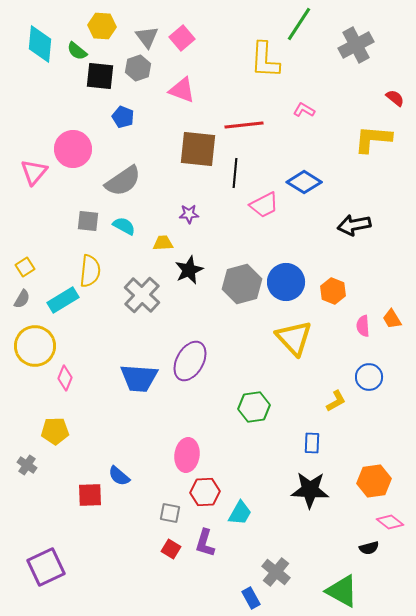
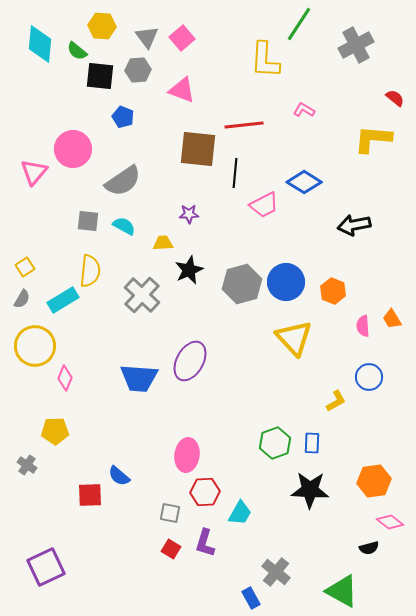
gray hexagon at (138, 68): moved 2 px down; rotated 15 degrees clockwise
green hexagon at (254, 407): moved 21 px right, 36 px down; rotated 12 degrees counterclockwise
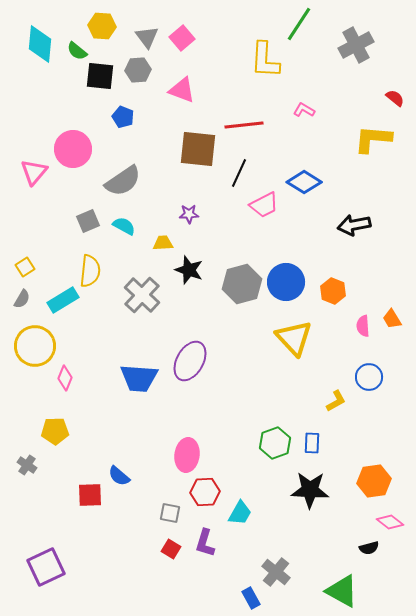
black line at (235, 173): moved 4 px right; rotated 20 degrees clockwise
gray square at (88, 221): rotated 30 degrees counterclockwise
black star at (189, 270): rotated 28 degrees counterclockwise
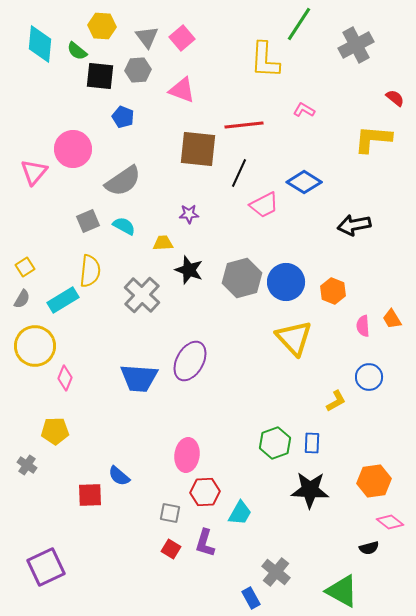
gray hexagon at (242, 284): moved 6 px up
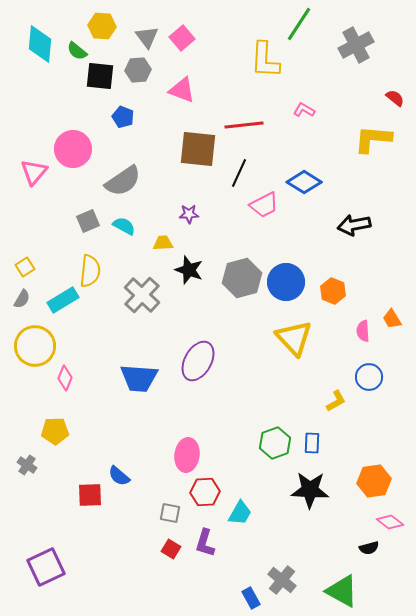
pink semicircle at (363, 326): moved 5 px down
purple ellipse at (190, 361): moved 8 px right
gray cross at (276, 572): moved 6 px right, 8 px down
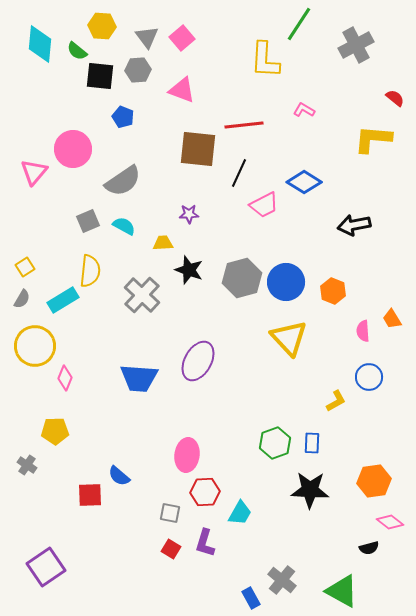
yellow triangle at (294, 338): moved 5 px left
purple square at (46, 567): rotated 9 degrees counterclockwise
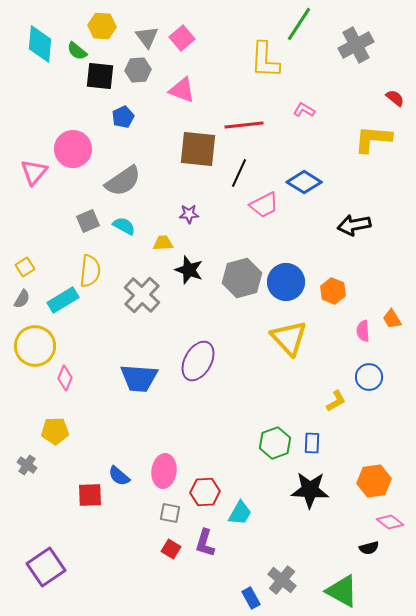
blue pentagon at (123, 117): rotated 25 degrees clockwise
pink ellipse at (187, 455): moved 23 px left, 16 px down
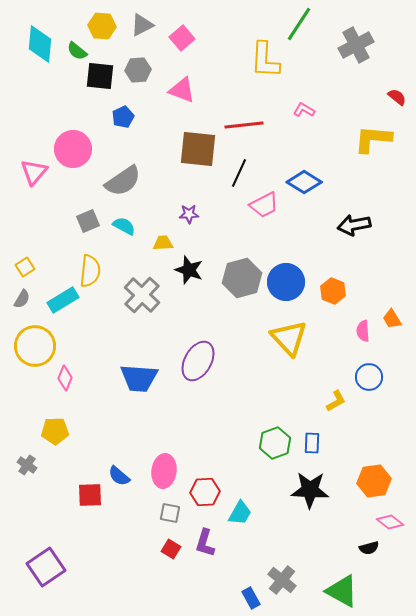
gray triangle at (147, 37): moved 5 px left, 12 px up; rotated 40 degrees clockwise
red semicircle at (395, 98): moved 2 px right, 1 px up
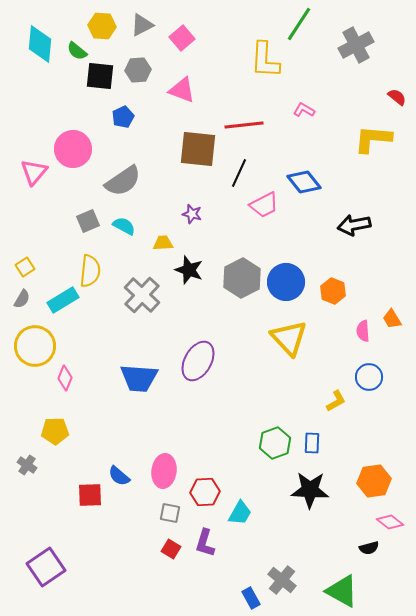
blue diamond at (304, 182): rotated 20 degrees clockwise
purple star at (189, 214): moved 3 px right; rotated 18 degrees clockwise
gray hexagon at (242, 278): rotated 12 degrees counterclockwise
